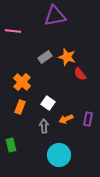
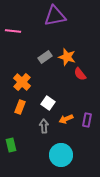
purple rectangle: moved 1 px left, 1 px down
cyan circle: moved 2 px right
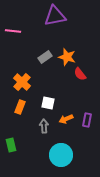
white square: rotated 24 degrees counterclockwise
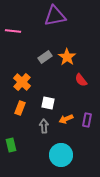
orange star: rotated 18 degrees clockwise
red semicircle: moved 1 px right, 6 px down
orange rectangle: moved 1 px down
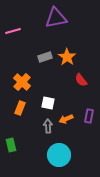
purple triangle: moved 1 px right, 2 px down
pink line: rotated 21 degrees counterclockwise
gray rectangle: rotated 16 degrees clockwise
purple rectangle: moved 2 px right, 4 px up
gray arrow: moved 4 px right
cyan circle: moved 2 px left
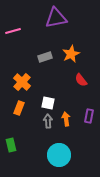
orange star: moved 4 px right, 3 px up; rotated 12 degrees clockwise
orange rectangle: moved 1 px left
orange arrow: rotated 104 degrees clockwise
gray arrow: moved 5 px up
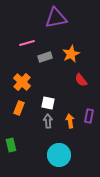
pink line: moved 14 px right, 12 px down
orange arrow: moved 4 px right, 2 px down
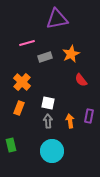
purple triangle: moved 1 px right, 1 px down
cyan circle: moved 7 px left, 4 px up
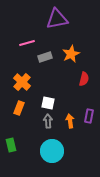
red semicircle: moved 3 px right, 1 px up; rotated 128 degrees counterclockwise
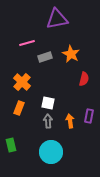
orange star: rotated 18 degrees counterclockwise
cyan circle: moved 1 px left, 1 px down
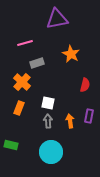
pink line: moved 2 px left
gray rectangle: moved 8 px left, 6 px down
red semicircle: moved 1 px right, 6 px down
green rectangle: rotated 64 degrees counterclockwise
